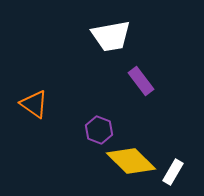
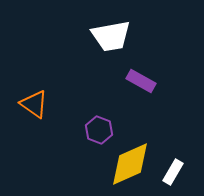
purple rectangle: rotated 24 degrees counterclockwise
yellow diamond: moved 1 px left, 3 px down; rotated 69 degrees counterclockwise
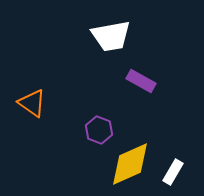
orange triangle: moved 2 px left, 1 px up
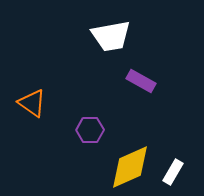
purple hexagon: moved 9 px left; rotated 20 degrees counterclockwise
yellow diamond: moved 3 px down
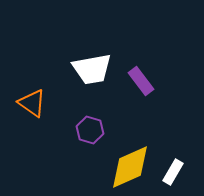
white trapezoid: moved 19 px left, 33 px down
purple rectangle: rotated 24 degrees clockwise
purple hexagon: rotated 16 degrees clockwise
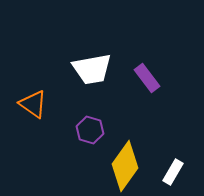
purple rectangle: moved 6 px right, 3 px up
orange triangle: moved 1 px right, 1 px down
yellow diamond: moved 5 px left, 1 px up; rotated 30 degrees counterclockwise
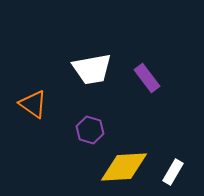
yellow diamond: moved 1 px left, 1 px down; rotated 51 degrees clockwise
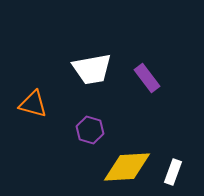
orange triangle: rotated 20 degrees counterclockwise
yellow diamond: moved 3 px right
white rectangle: rotated 10 degrees counterclockwise
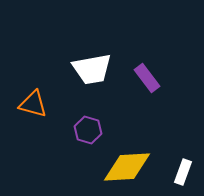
purple hexagon: moved 2 px left
white rectangle: moved 10 px right
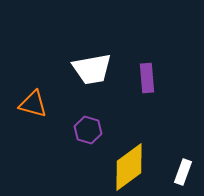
purple rectangle: rotated 32 degrees clockwise
yellow diamond: moved 2 px right; rotated 33 degrees counterclockwise
